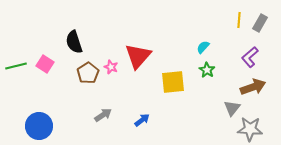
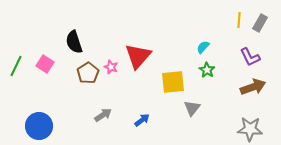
purple L-shape: rotated 75 degrees counterclockwise
green line: rotated 50 degrees counterclockwise
gray triangle: moved 40 px left
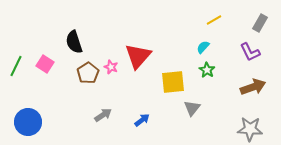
yellow line: moved 25 px left; rotated 56 degrees clockwise
purple L-shape: moved 5 px up
blue circle: moved 11 px left, 4 px up
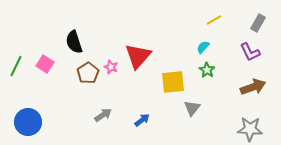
gray rectangle: moved 2 px left
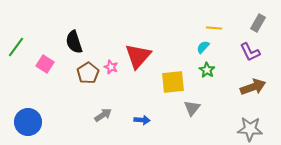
yellow line: moved 8 px down; rotated 35 degrees clockwise
green line: moved 19 px up; rotated 10 degrees clockwise
blue arrow: rotated 42 degrees clockwise
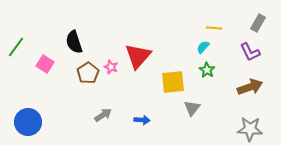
brown arrow: moved 3 px left
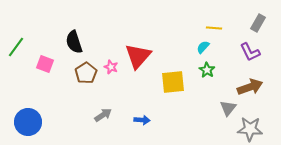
pink square: rotated 12 degrees counterclockwise
brown pentagon: moved 2 px left
gray triangle: moved 36 px right
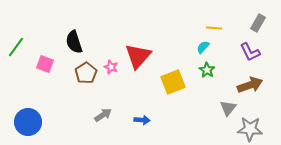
yellow square: rotated 15 degrees counterclockwise
brown arrow: moved 2 px up
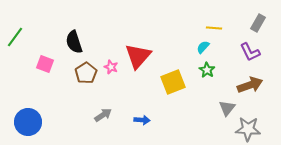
green line: moved 1 px left, 10 px up
gray triangle: moved 1 px left
gray star: moved 2 px left
